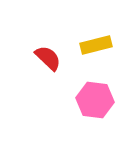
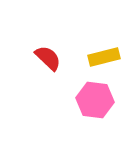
yellow rectangle: moved 8 px right, 12 px down
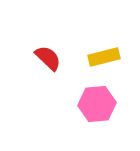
pink hexagon: moved 2 px right, 4 px down; rotated 12 degrees counterclockwise
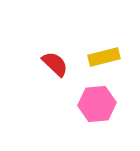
red semicircle: moved 7 px right, 6 px down
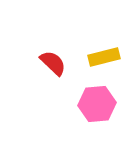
red semicircle: moved 2 px left, 1 px up
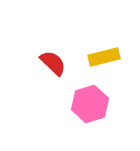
pink hexagon: moved 7 px left; rotated 12 degrees counterclockwise
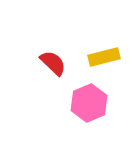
pink hexagon: moved 1 px left, 1 px up; rotated 6 degrees counterclockwise
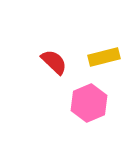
red semicircle: moved 1 px right, 1 px up
